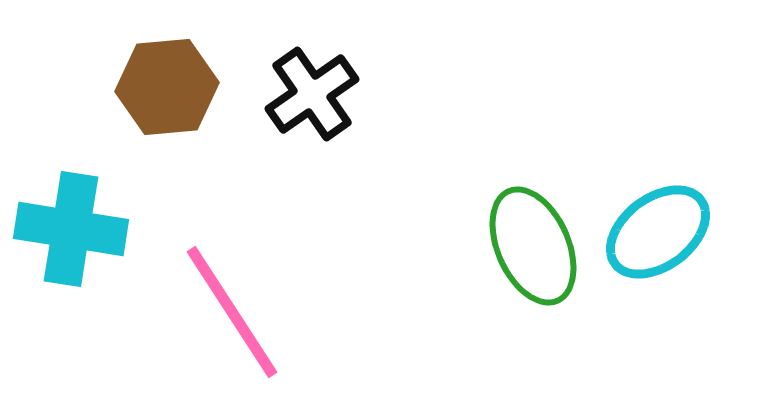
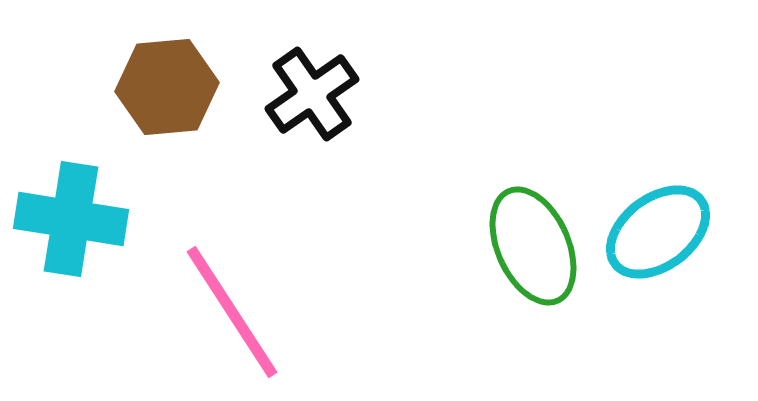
cyan cross: moved 10 px up
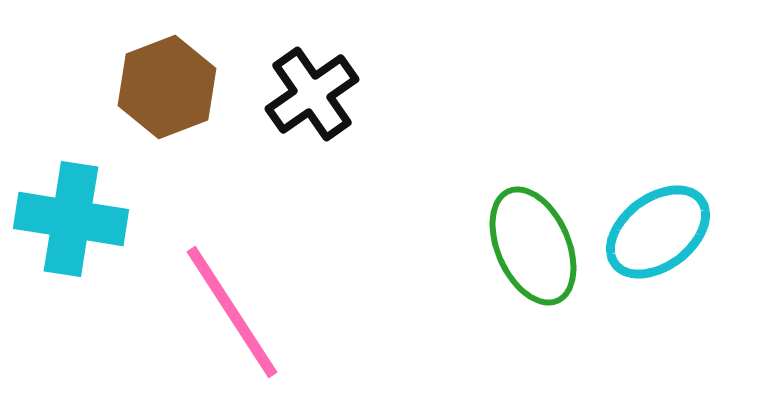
brown hexagon: rotated 16 degrees counterclockwise
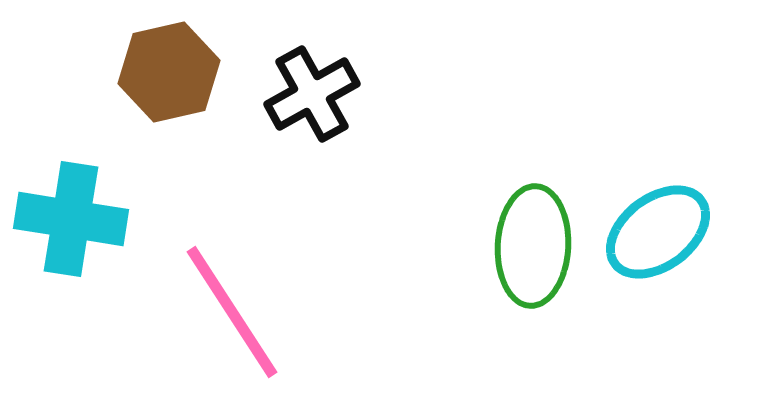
brown hexagon: moved 2 px right, 15 px up; rotated 8 degrees clockwise
black cross: rotated 6 degrees clockwise
green ellipse: rotated 27 degrees clockwise
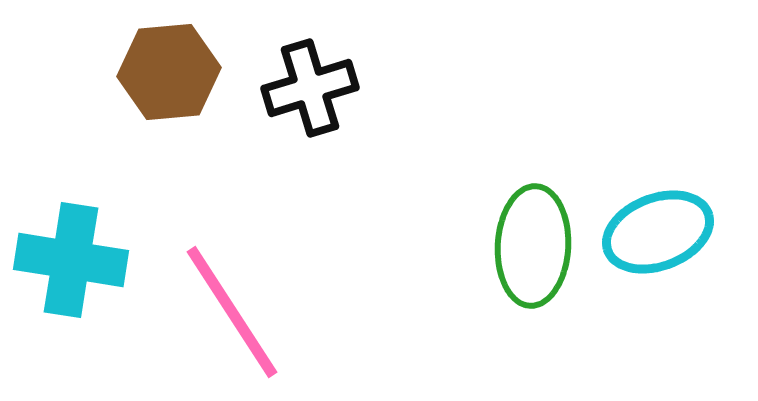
brown hexagon: rotated 8 degrees clockwise
black cross: moved 2 px left, 6 px up; rotated 12 degrees clockwise
cyan cross: moved 41 px down
cyan ellipse: rotated 16 degrees clockwise
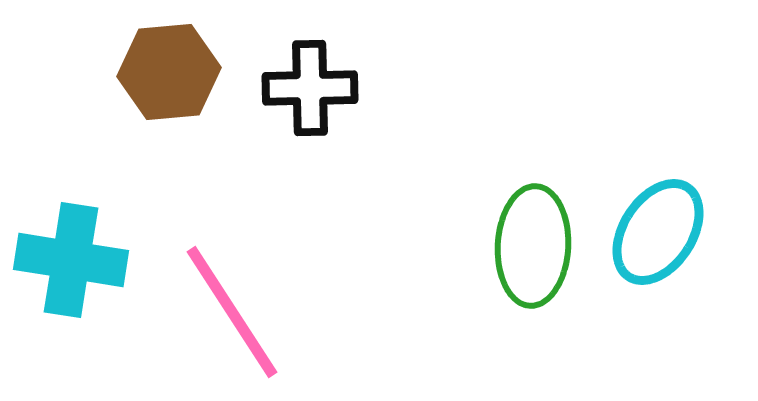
black cross: rotated 16 degrees clockwise
cyan ellipse: rotated 36 degrees counterclockwise
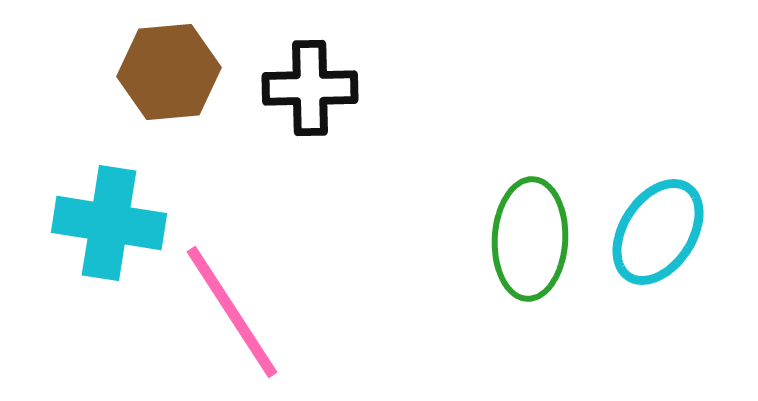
green ellipse: moved 3 px left, 7 px up
cyan cross: moved 38 px right, 37 px up
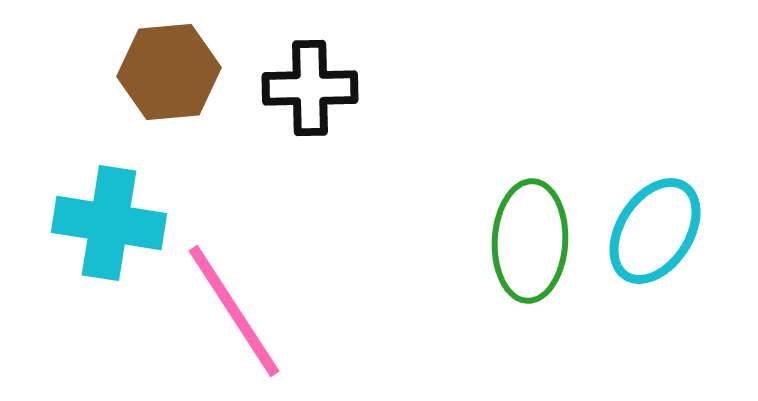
cyan ellipse: moved 3 px left, 1 px up
green ellipse: moved 2 px down
pink line: moved 2 px right, 1 px up
